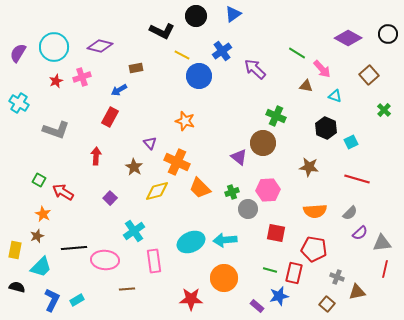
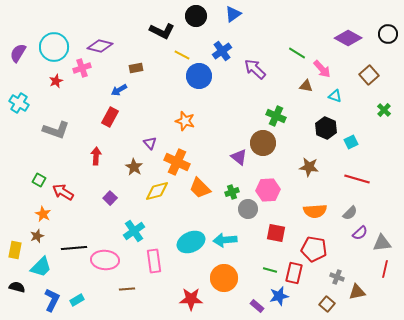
pink cross at (82, 77): moved 9 px up
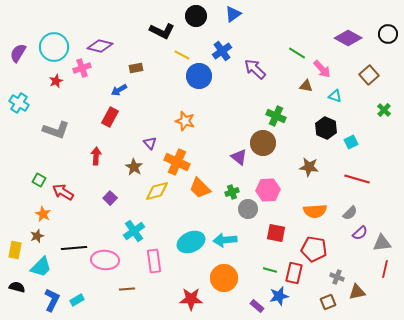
brown square at (327, 304): moved 1 px right, 2 px up; rotated 28 degrees clockwise
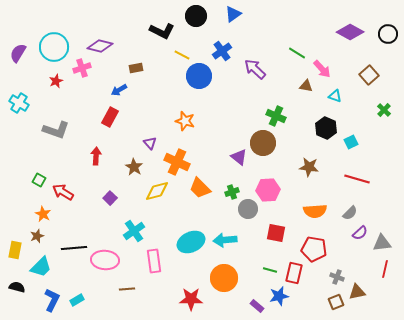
purple diamond at (348, 38): moved 2 px right, 6 px up
brown square at (328, 302): moved 8 px right
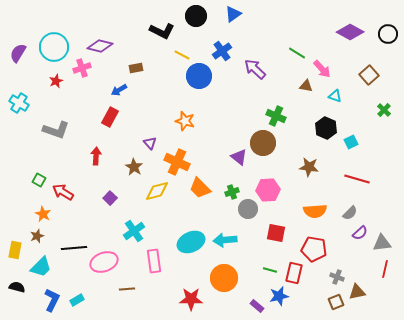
pink ellipse at (105, 260): moved 1 px left, 2 px down; rotated 24 degrees counterclockwise
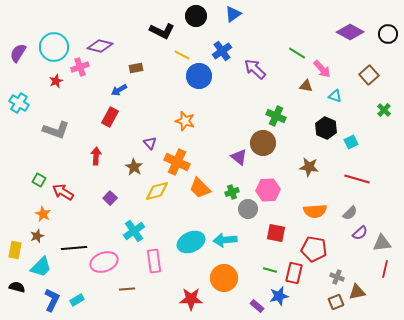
pink cross at (82, 68): moved 2 px left, 1 px up
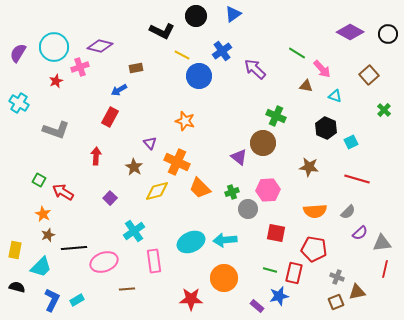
gray semicircle at (350, 213): moved 2 px left, 1 px up
brown star at (37, 236): moved 11 px right, 1 px up
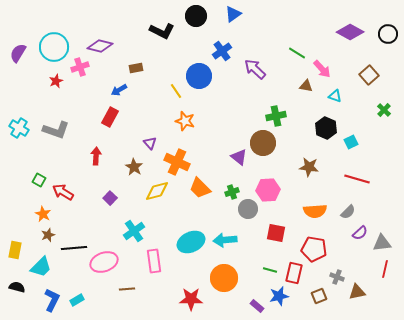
yellow line at (182, 55): moved 6 px left, 36 px down; rotated 28 degrees clockwise
cyan cross at (19, 103): moved 25 px down
green cross at (276, 116): rotated 36 degrees counterclockwise
brown square at (336, 302): moved 17 px left, 6 px up
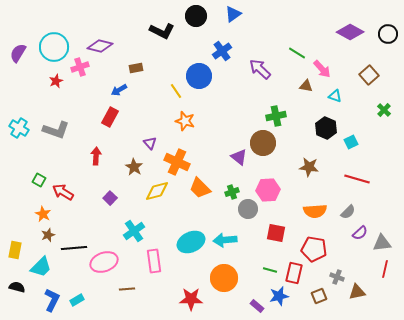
purple arrow at (255, 69): moved 5 px right
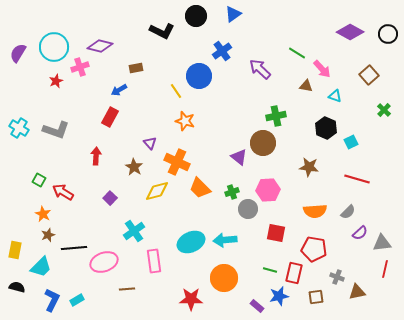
brown square at (319, 296): moved 3 px left, 1 px down; rotated 14 degrees clockwise
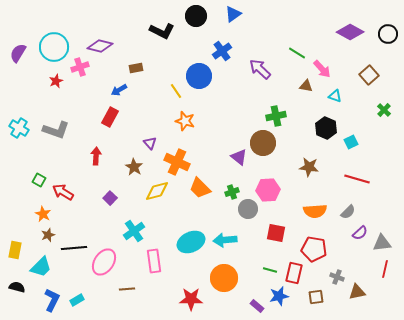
pink ellipse at (104, 262): rotated 36 degrees counterclockwise
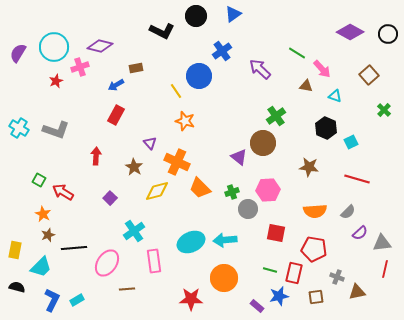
blue arrow at (119, 90): moved 3 px left, 5 px up
green cross at (276, 116): rotated 24 degrees counterclockwise
red rectangle at (110, 117): moved 6 px right, 2 px up
pink ellipse at (104, 262): moved 3 px right, 1 px down
